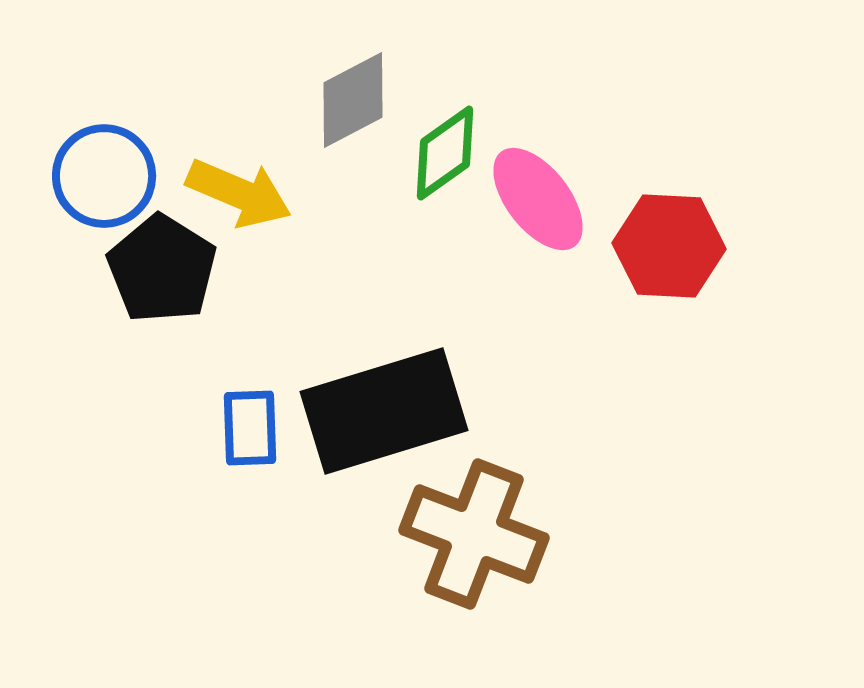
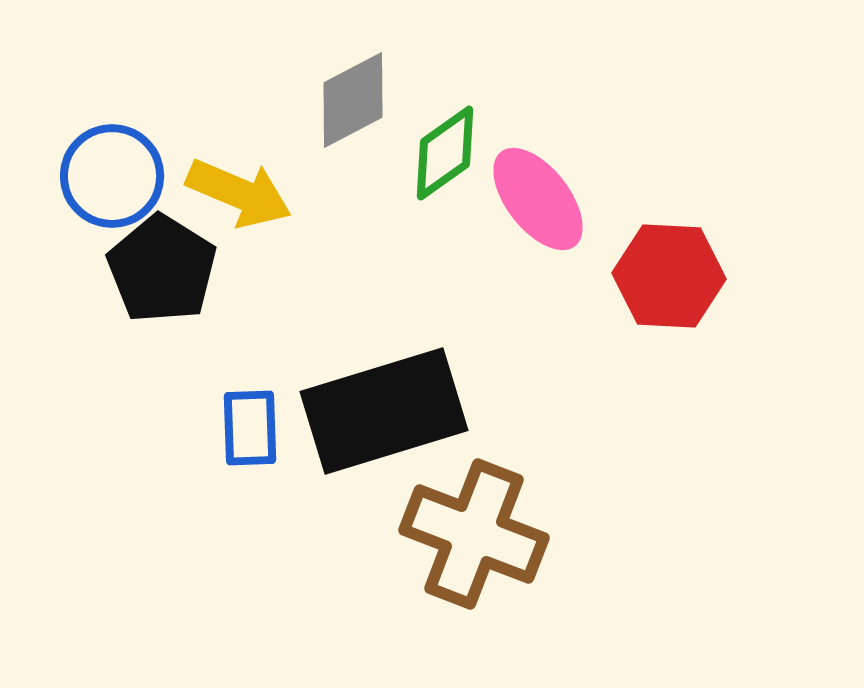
blue circle: moved 8 px right
red hexagon: moved 30 px down
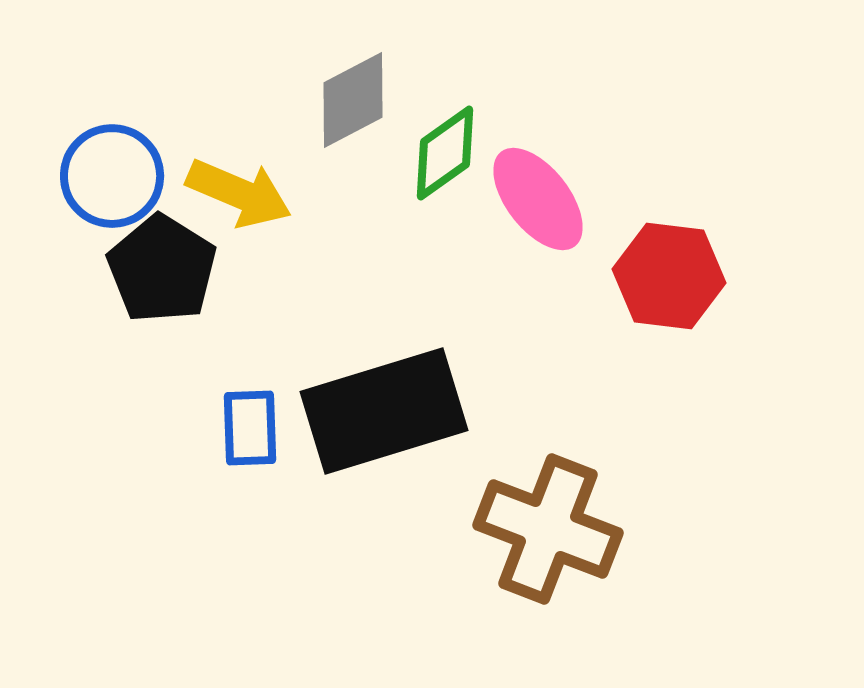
red hexagon: rotated 4 degrees clockwise
brown cross: moved 74 px right, 5 px up
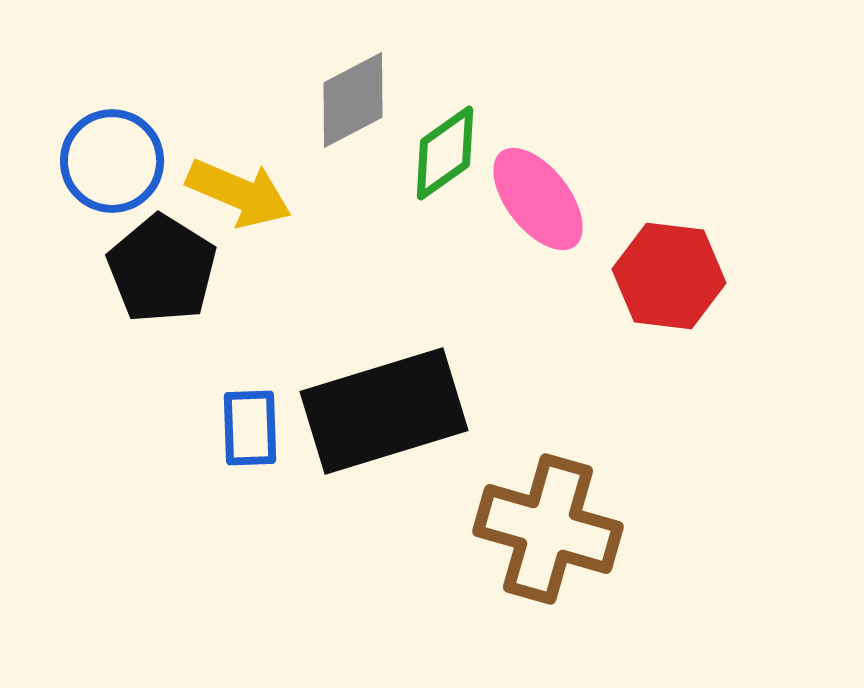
blue circle: moved 15 px up
brown cross: rotated 5 degrees counterclockwise
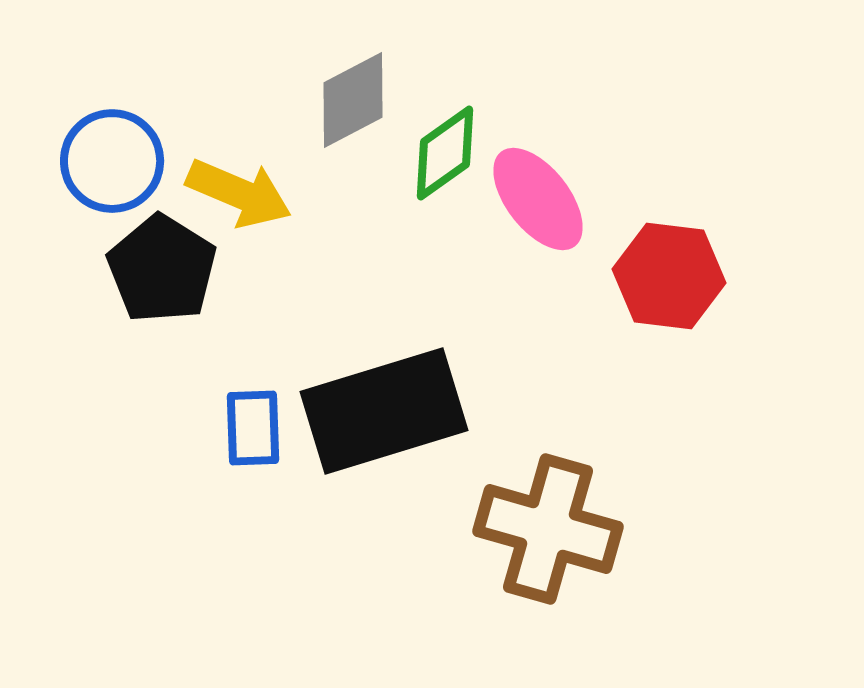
blue rectangle: moved 3 px right
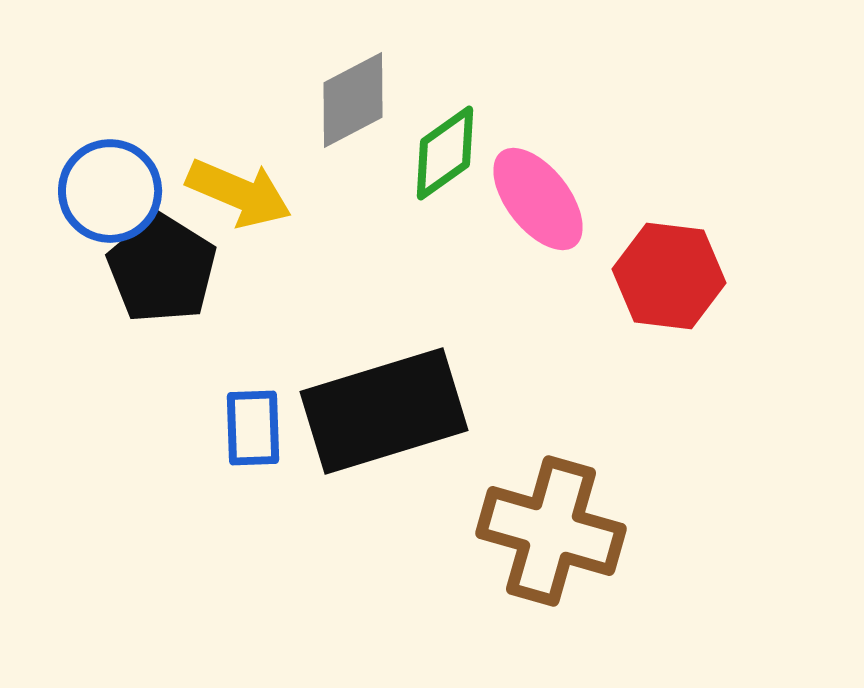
blue circle: moved 2 px left, 30 px down
brown cross: moved 3 px right, 2 px down
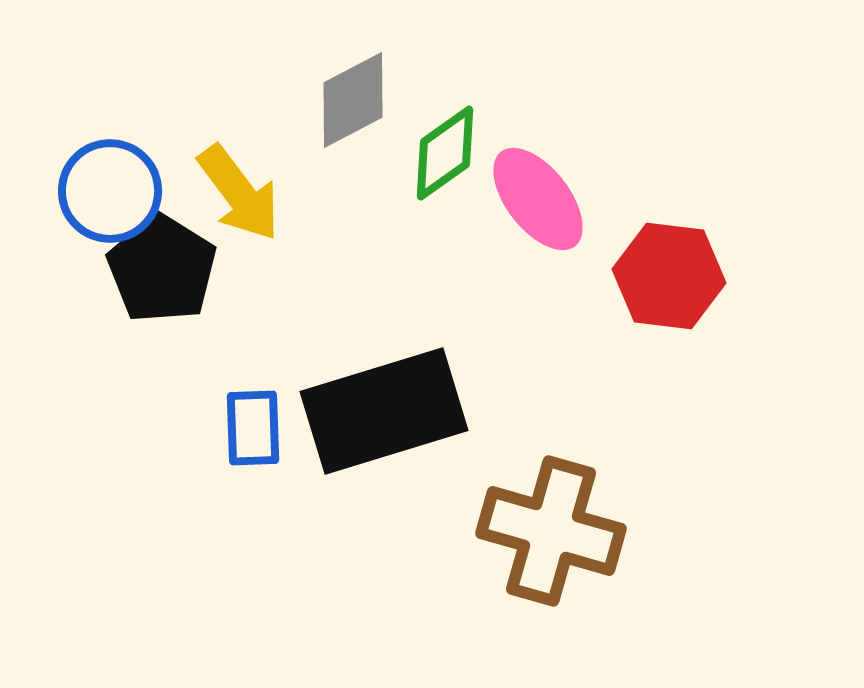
yellow arrow: rotated 30 degrees clockwise
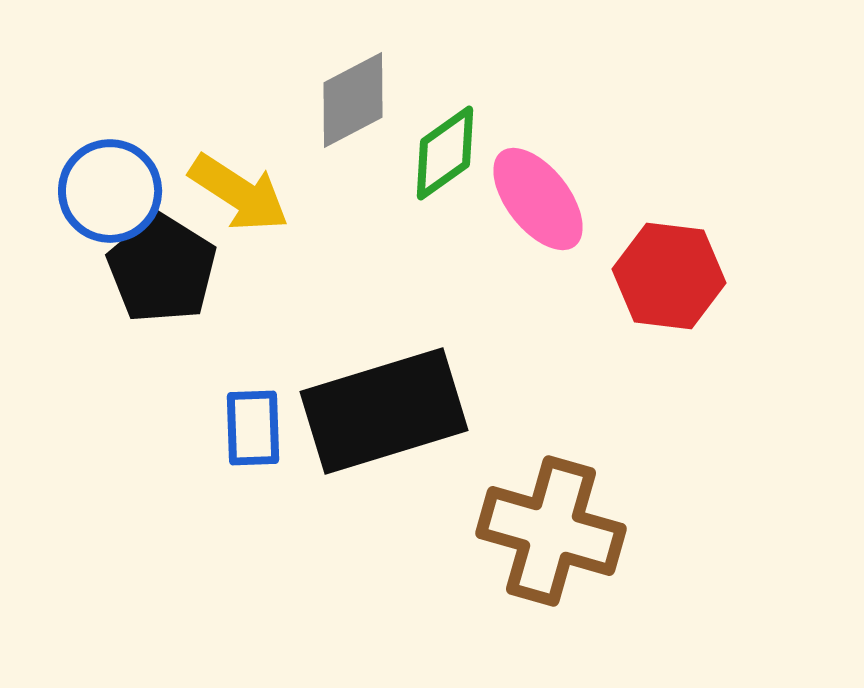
yellow arrow: rotated 20 degrees counterclockwise
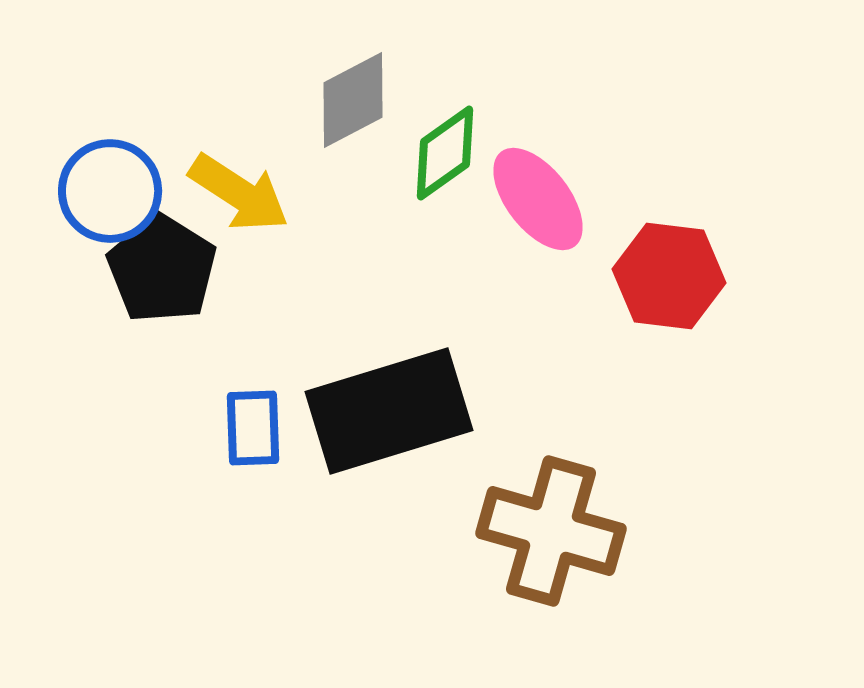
black rectangle: moved 5 px right
